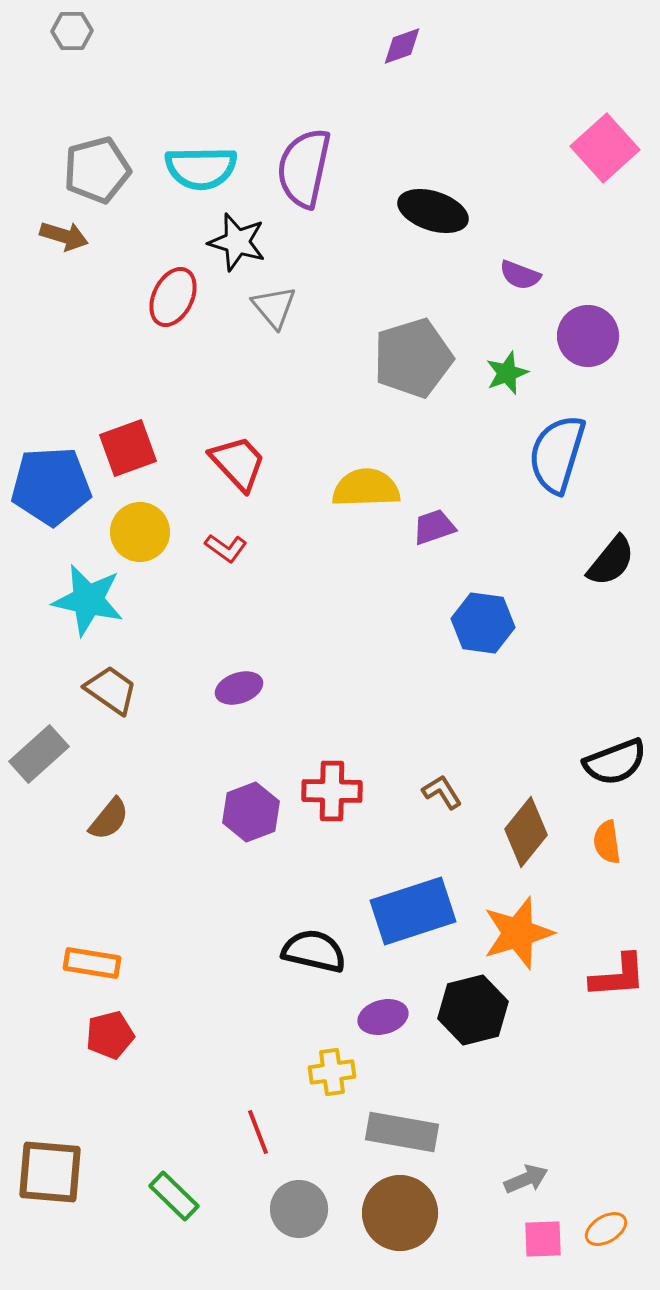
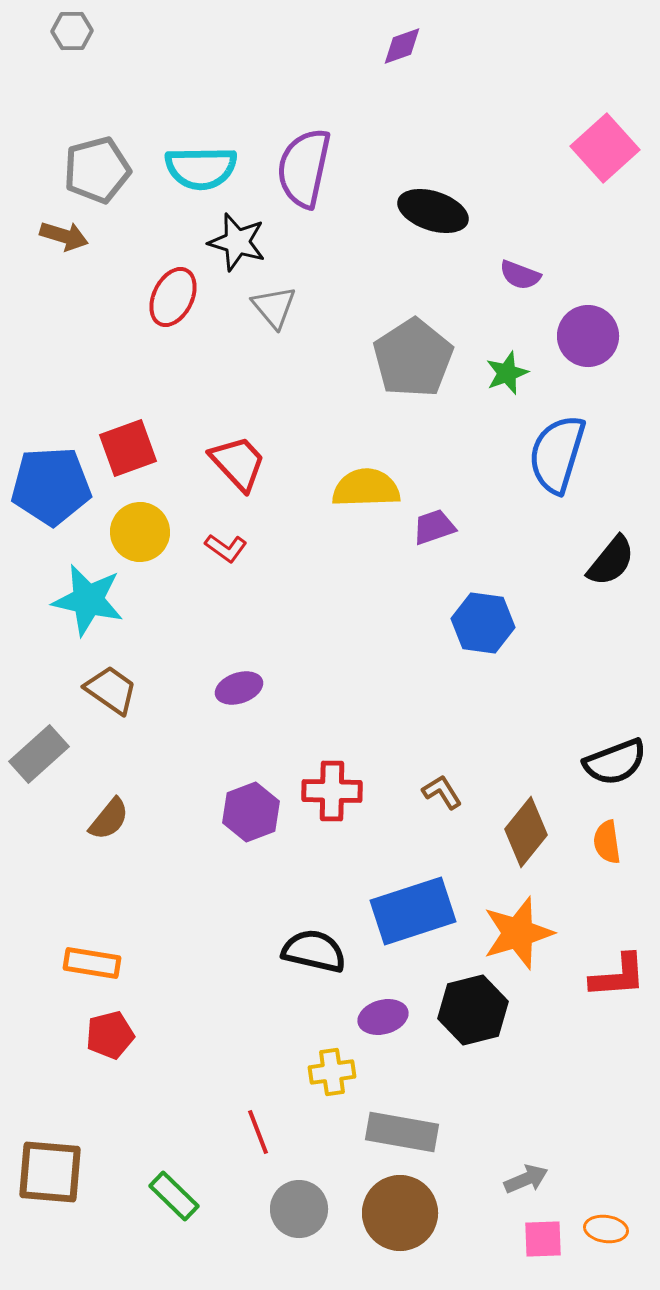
gray pentagon at (413, 358): rotated 16 degrees counterclockwise
orange ellipse at (606, 1229): rotated 39 degrees clockwise
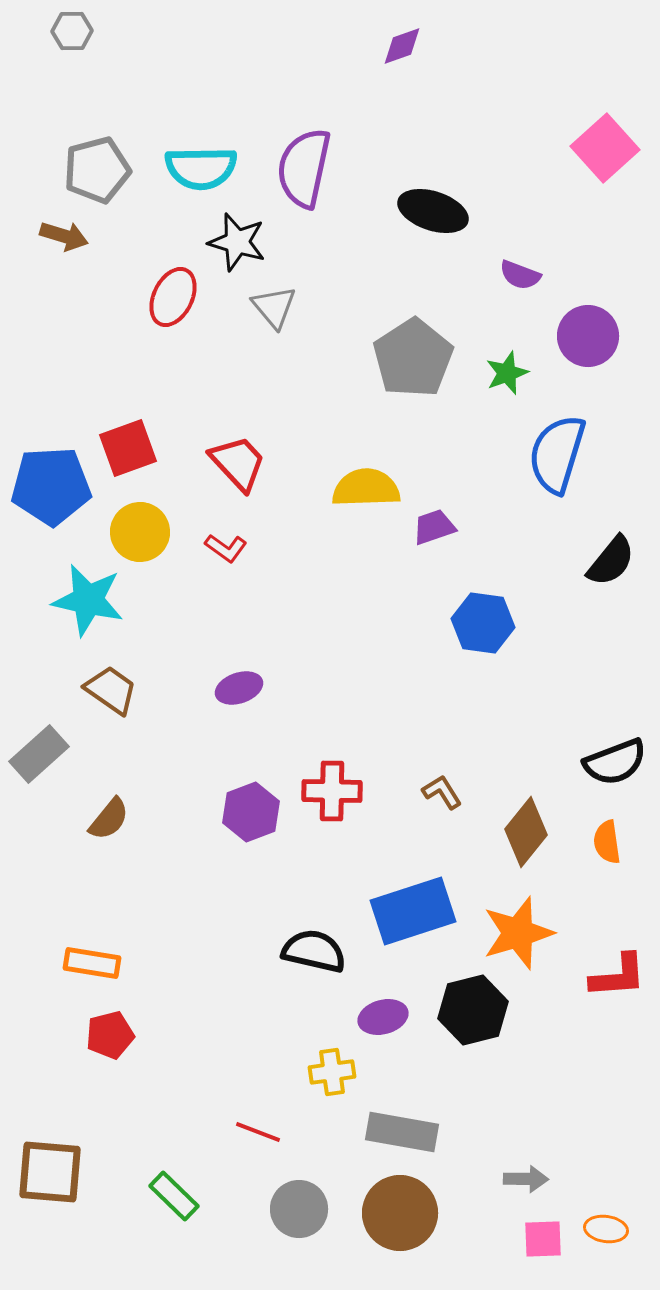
red line at (258, 1132): rotated 48 degrees counterclockwise
gray arrow at (526, 1179): rotated 24 degrees clockwise
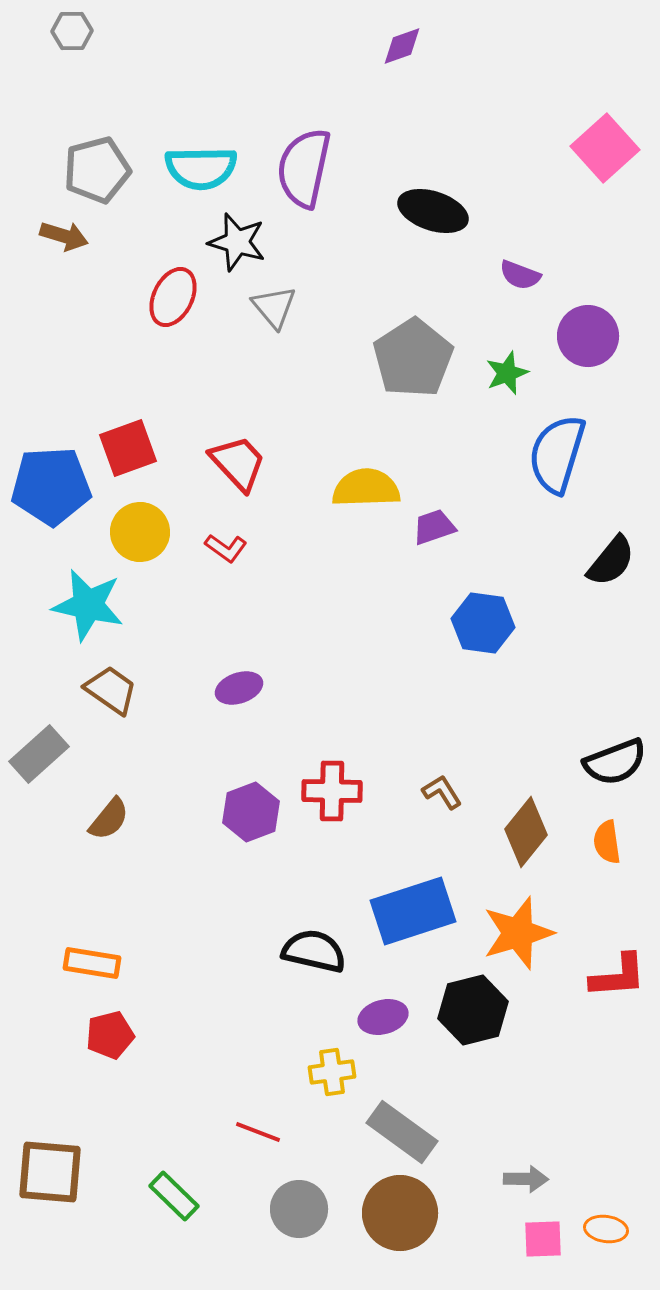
cyan star at (88, 600): moved 5 px down
gray rectangle at (402, 1132): rotated 26 degrees clockwise
